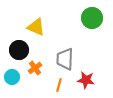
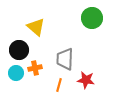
yellow triangle: rotated 18 degrees clockwise
orange cross: rotated 24 degrees clockwise
cyan circle: moved 4 px right, 4 px up
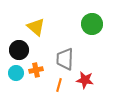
green circle: moved 6 px down
orange cross: moved 1 px right, 2 px down
red star: moved 1 px left
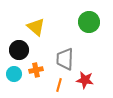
green circle: moved 3 px left, 2 px up
cyan circle: moved 2 px left, 1 px down
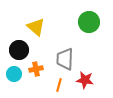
orange cross: moved 1 px up
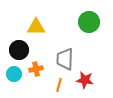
yellow triangle: rotated 42 degrees counterclockwise
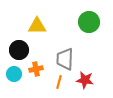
yellow triangle: moved 1 px right, 1 px up
orange line: moved 3 px up
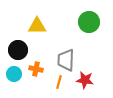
black circle: moved 1 px left
gray trapezoid: moved 1 px right, 1 px down
orange cross: rotated 24 degrees clockwise
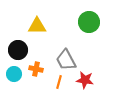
gray trapezoid: rotated 30 degrees counterclockwise
